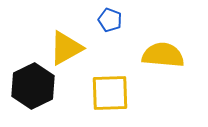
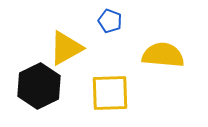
blue pentagon: moved 1 px down
black hexagon: moved 6 px right
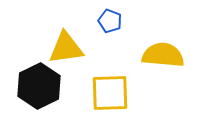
yellow triangle: rotated 21 degrees clockwise
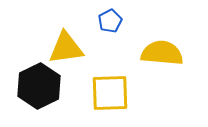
blue pentagon: rotated 25 degrees clockwise
yellow semicircle: moved 1 px left, 2 px up
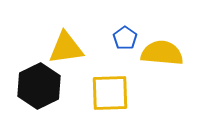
blue pentagon: moved 15 px right, 17 px down; rotated 10 degrees counterclockwise
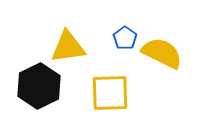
yellow triangle: moved 2 px right, 1 px up
yellow semicircle: rotated 21 degrees clockwise
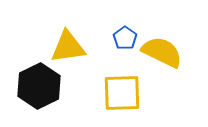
yellow semicircle: moved 1 px up
yellow square: moved 12 px right
